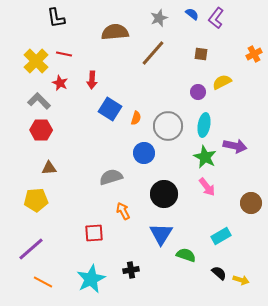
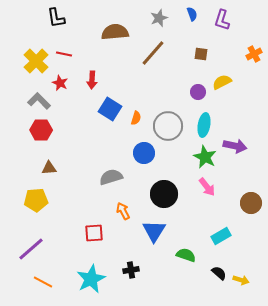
blue semicircle: rotated 32 degrees clockwise
purple L-shape: moved 6 px right, 2 px down; rotated 20 degrees counterclockwise
blue triangle: moved 7 px left, 3 px up
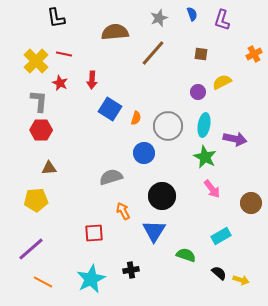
gray L-shape: rotated 50 degrees clockwise
purple arrow: moved 7 px up
pink arrow: moved 5 px right, 2 px down
black circle: moved 2 px left, 2 px down
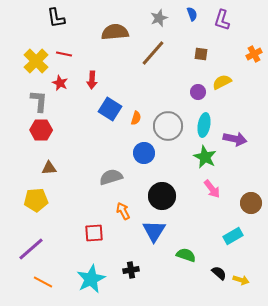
cyan rectangle: moved 12 px right
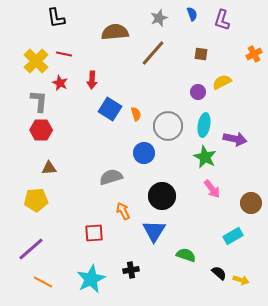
orange semicircle: moved 4 px up; rotated 32 degrees counterclockwise
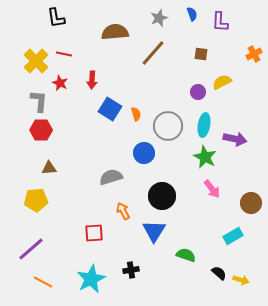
purple L-shape: moved 2 px left, 2 px down; rotated 15 degrees counterclockwise
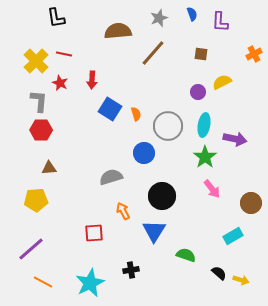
brown semicircle: moved 3 px right, 1 px up
green star: rotated 10 degrees clockwise
cyan star: moved 1 px left, 4 px down
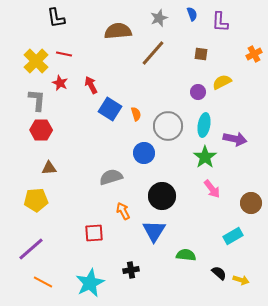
red arrow: moved 1 px left, 5 px down; rotated 150 degrees clockwise
gray L-shape: moved 2 px left, 1 px up
green semicircle: rotated 12 degrees counterclockwise
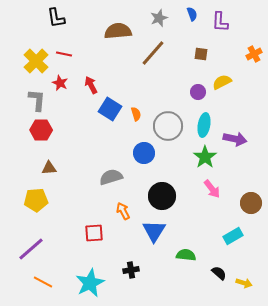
yellow arrow: moved 3 px right, 3 px down
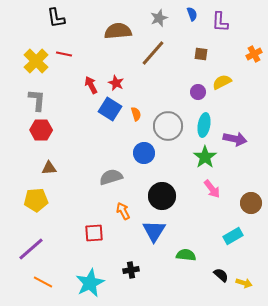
red star: moved 56 px right
black semicircle: moved 2 px right, 2 px down
